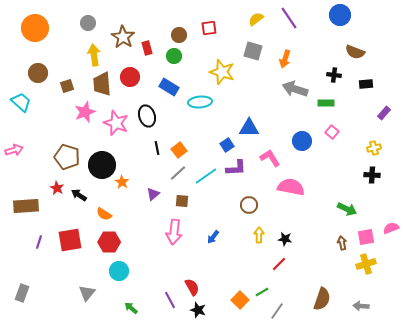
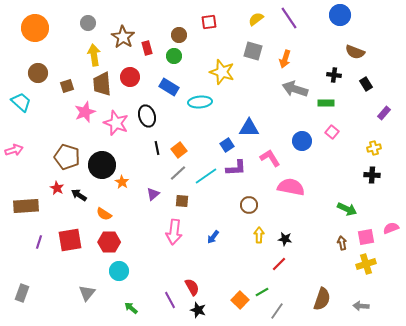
red square at (209, 28): moved 6 px up
black rectangle at (366, 84): rotated 64 degrees clockwise
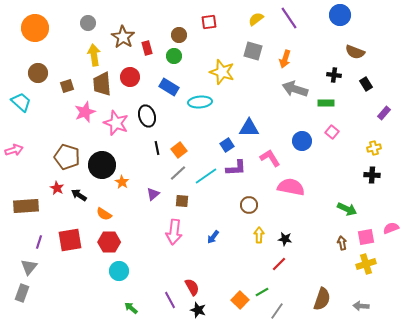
gray triangle at (87, 293): moved 58 px left, 26 px up
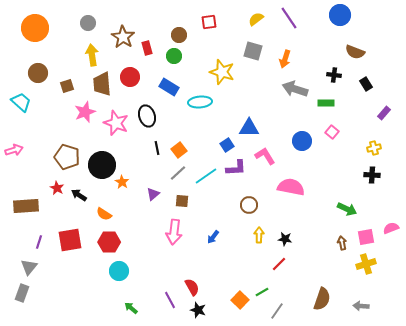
yellow arrow at (94, 55): moved 2 px left
pink L-shape at (270, 158): moved 5 px left, 2 px up
